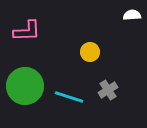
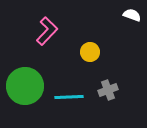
white semicircle: rotated 24 degrees clockwise
pink L-shape: moved 20 px right; rotated 44 degrees counterclockwise
gray cross: rotated 12 degrees clockwise
cyan line: rotated 20 degrees counterclockwise
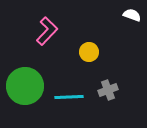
yellow circle: moved 1 px left
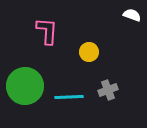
pink L-shape: rotated 40 degrees counterclockwise
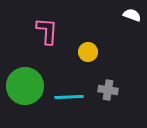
yellow circle: moved 1 px left
gray cross: rotated 30 degrees clockwise
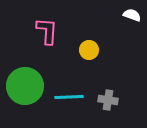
yellow circle: moved 1 px right, 2 px up
gray cross: moved 10 px down
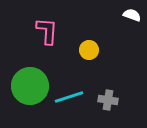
green circle: moved 5 px right
cyan line: rotated 16 degrees counterclockwise
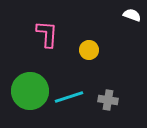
pink L-shape: moved 3 px down
green circle: moved 5 px down
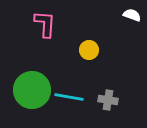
pink L-shape: moved 2 px left, 10 px up
green circle: moved 2 px right, 1 px up
cyan line: rotated 28 degrees clockwise
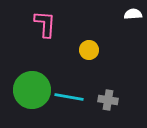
white semicircle: moved 1 px right, 1 px up; rotated 24 degrees counterclockwise
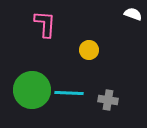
white semicircle: rotated 24 degrees clockwise
cyan line: moved 4 px up; rotated 8 degrees counterclockwise
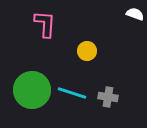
white semicircle: moved 2 px right
yellow circle: moved 2 px left, 1 px down
cyan line: moved 3 px right; rotated 16 degrees clockwise
gray cross: moved 3 px up
